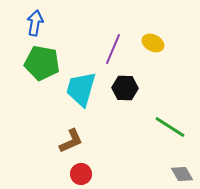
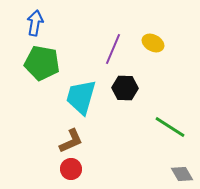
cyan trapezoid: moved 8 px down
red circle: moved 10 px left, 5 px up
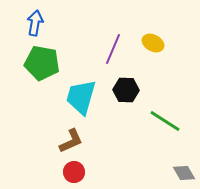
black hexagon: moved 1 px right, 2 px down
green line: moved 5 px left, 6 px up
red circle: moved 3 px right, 3 px down
gray diamond: moved 2 px right, 1 px up
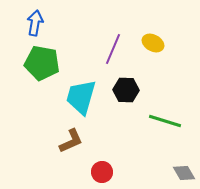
green line: rotated 16 degrees counterclockwise
red circle: moved 28 px right
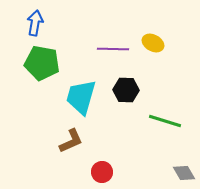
purple line: rotated 68 degrees clockwise
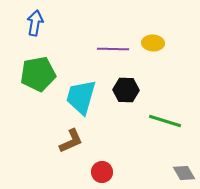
yellow ellipse: rotated 25 degrees counterclockwise
green pentagon: moved 4 px left, 11 px down; rotated 20 degrees counterclockwise
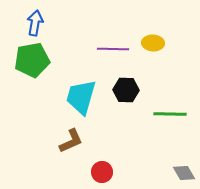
green pentagon: moved 6 px left, 14 px up
green line: moved 5 px right, 7 px up; rotated 16 degrees counterclockwise
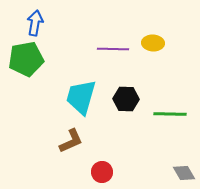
green pentagon: moved 6 px left, 1 px up
black hexagon: moved 9 px down
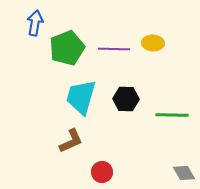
purple line: moved 1 px right
green pentagon: moved 41 px right, 11 px up; rotated 12 degrees counterclockwise
green line: moved 2 px right, 1 px down
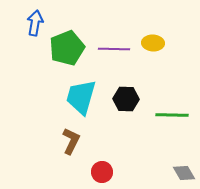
brown L-shape: rotated 40 degrees counterclockwise
